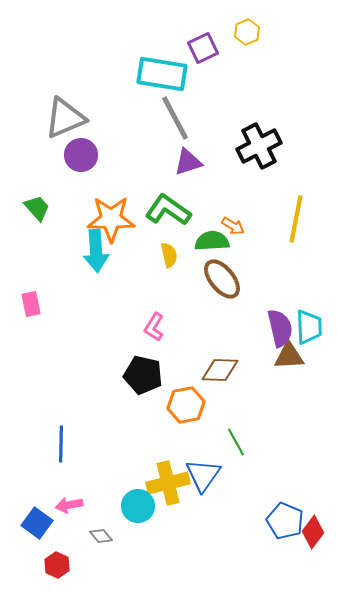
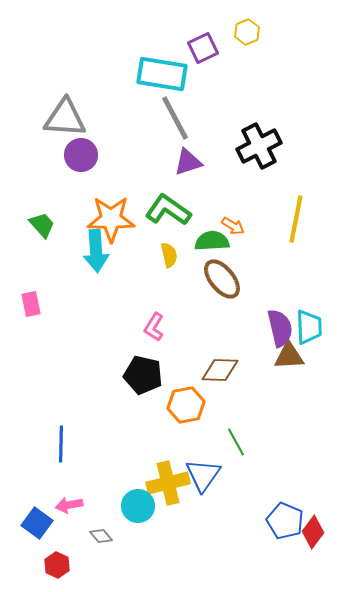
gray triangle: rotated 27 degrees clockwise
green trapezoid: moved 5 px right, 17 px down
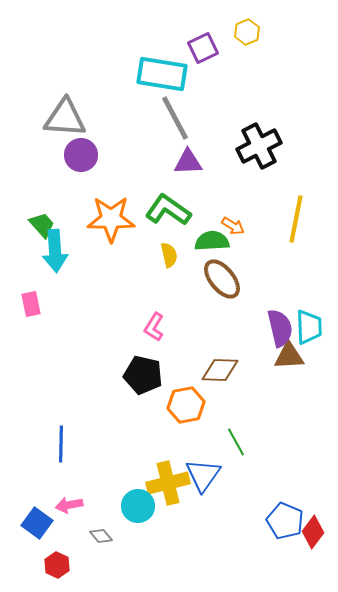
purple triangle: rotated 16 degrees clockwise
cyan arrow: moved 41 px left
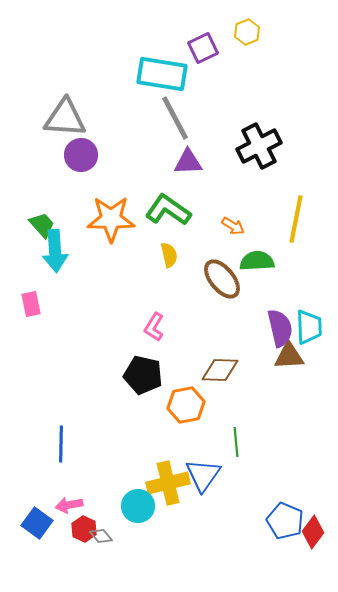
green semicircle: moved 45 px right, 20 px down
green line: rotated 24 degrees clockwise
red hexagon: moved 27 px right, 36 px up
